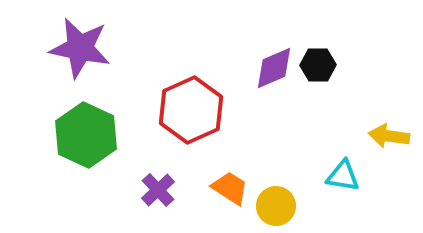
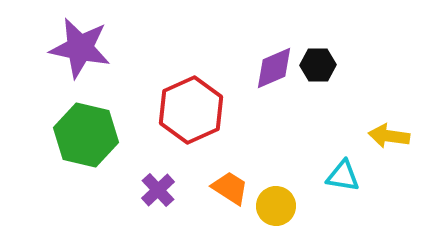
green hexagon: rotated 12 degrees counterclockwise
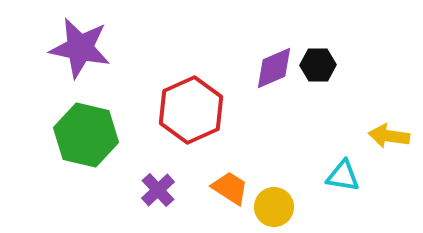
yellow circle: moved 2 px left, 1 px down
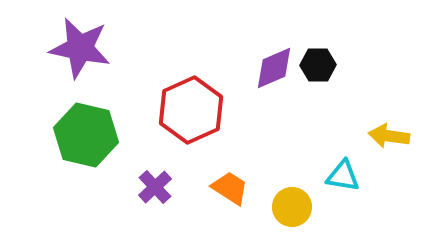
purple cross: moved 3 px left, 3 px up
yellow circle: moved 18 px right
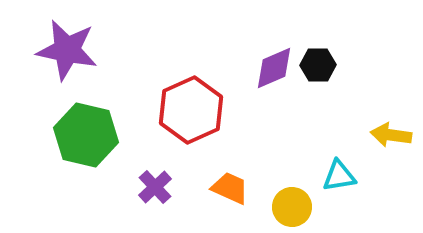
purple star: moved 13 px left, 2 px down
yellow arrow: moved 2 px right, 1 px up
cyan triangle: moved 4 px left; rotated 18 degrees counterclockwise
orange trapezoid: rotated 9 degrees counterclockwise
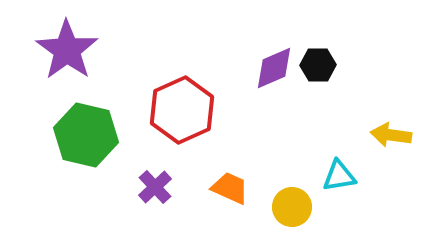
purple star: rotated 24 degrees clockwise
red hexagon: moved 9 px left
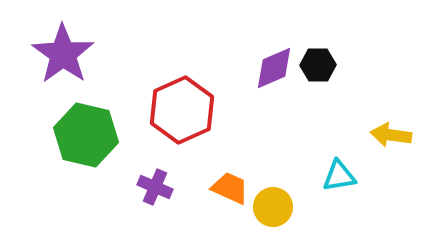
purple star: moved 4 px left, 4 px down
purple cross: rotated 24 degrees counterclockwise
yellow circle: moved 19 px left
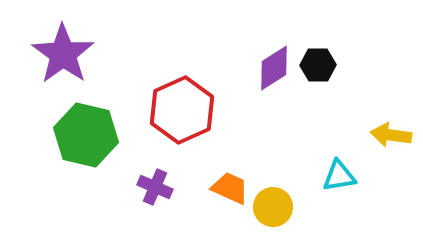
purple diamond: rotated 9 degrees counterclockwise
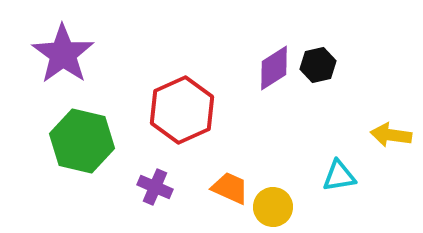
black hexagon: rotated 12 degrees counterclockwise
green hexagon: moved 4 px left, 6 px down
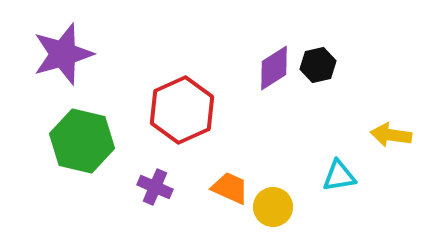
purple star: rotated 20 degrees clockwise
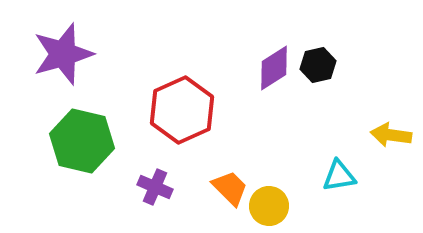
orange trapezoid: rotated 21 degrees clockwise
yellow circle: moved 4 px left, 1 px up
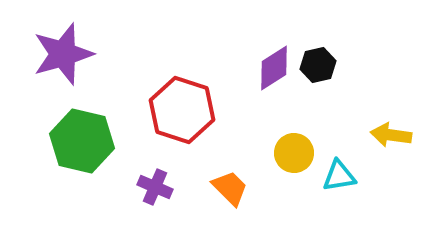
red hexagon: rotated 18 degrees counterclockwise
yellow circle: moved 25 px right, 53 px up
